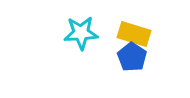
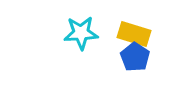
blue pentagon: moved 3 px right
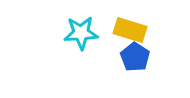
yellow rectangle: moved 4 px left, 4 px up
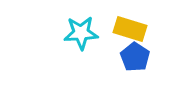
yellow rectangle: moved 1 px up
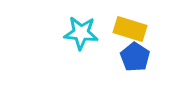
cyan star: rotated 8 degrees clockwise
